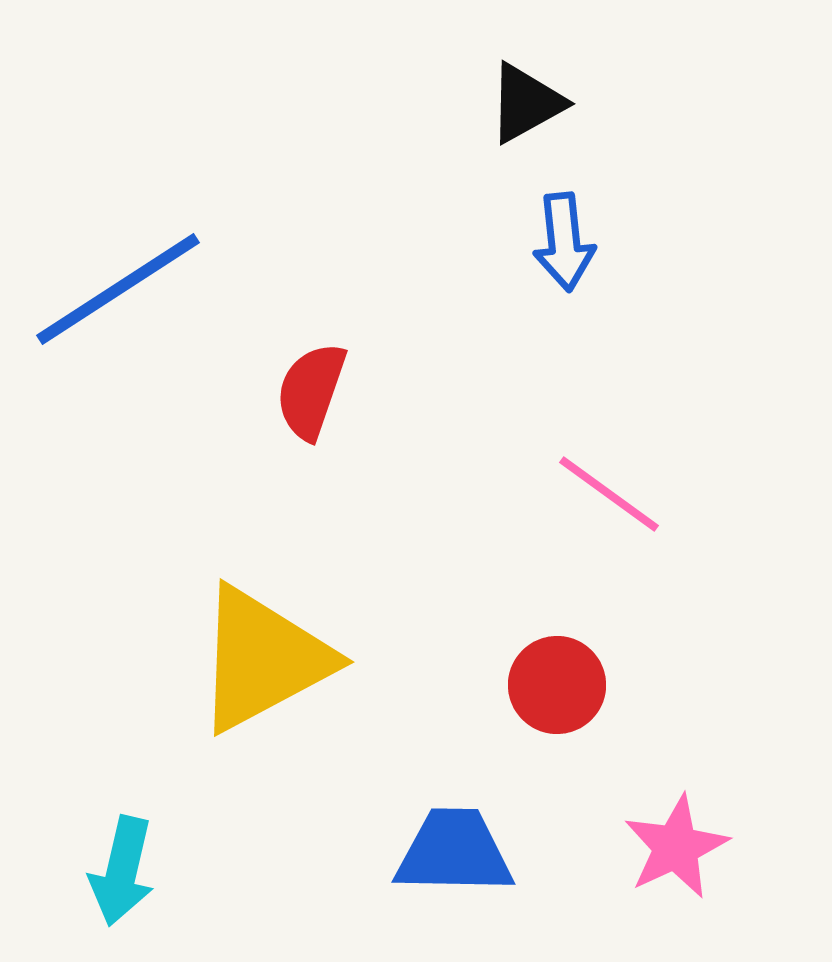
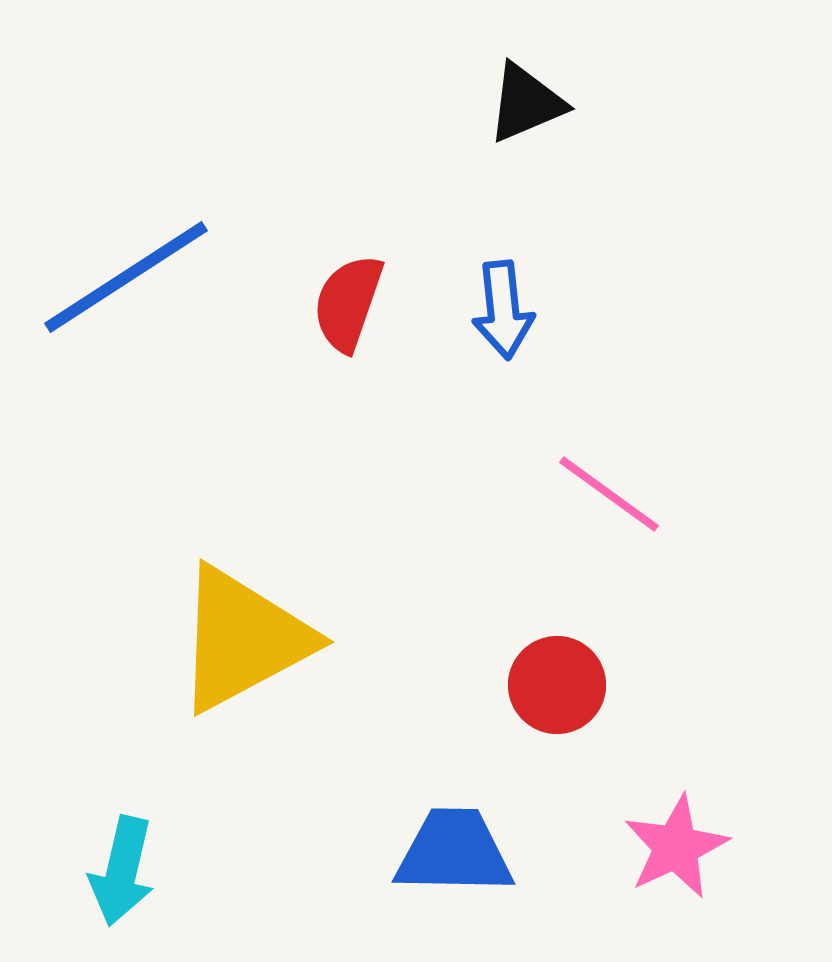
black triangle: rotated 6 degrees clockwise
blue arrow: moved 61 px left, 68 px down
blue line: moved 8 px right, 12 px up
red semicircle: moved 37 px right, 88 px up
yellow triangle: moved 20 px left, 20 px up
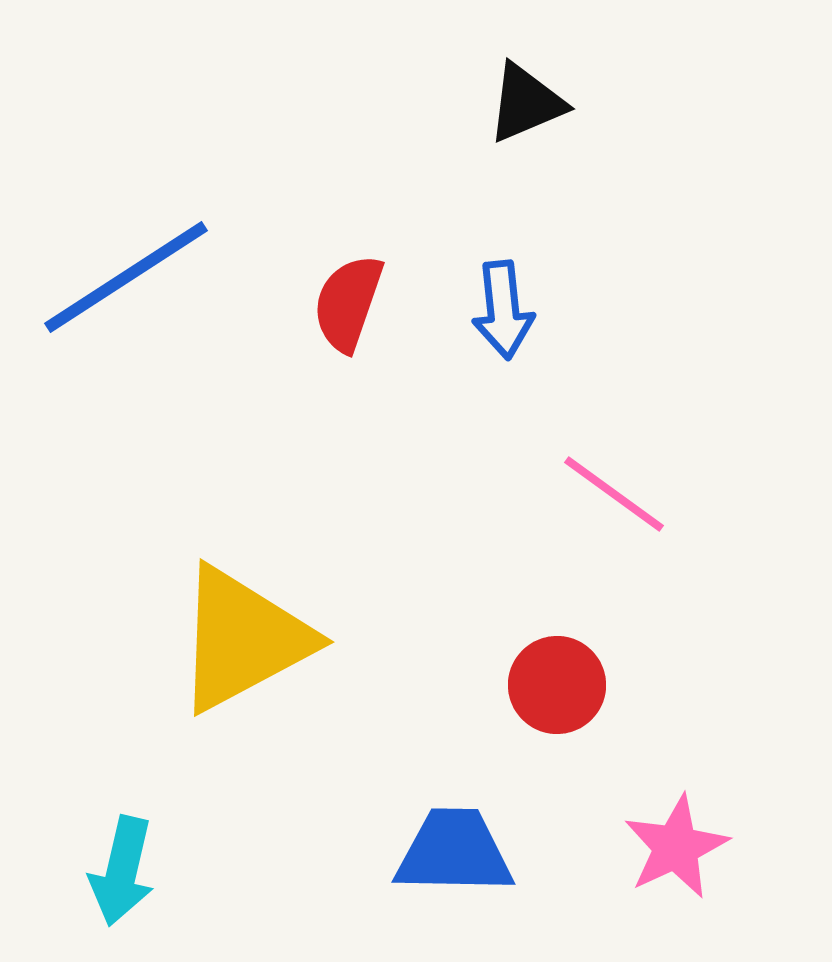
pink line: moved 5 px right
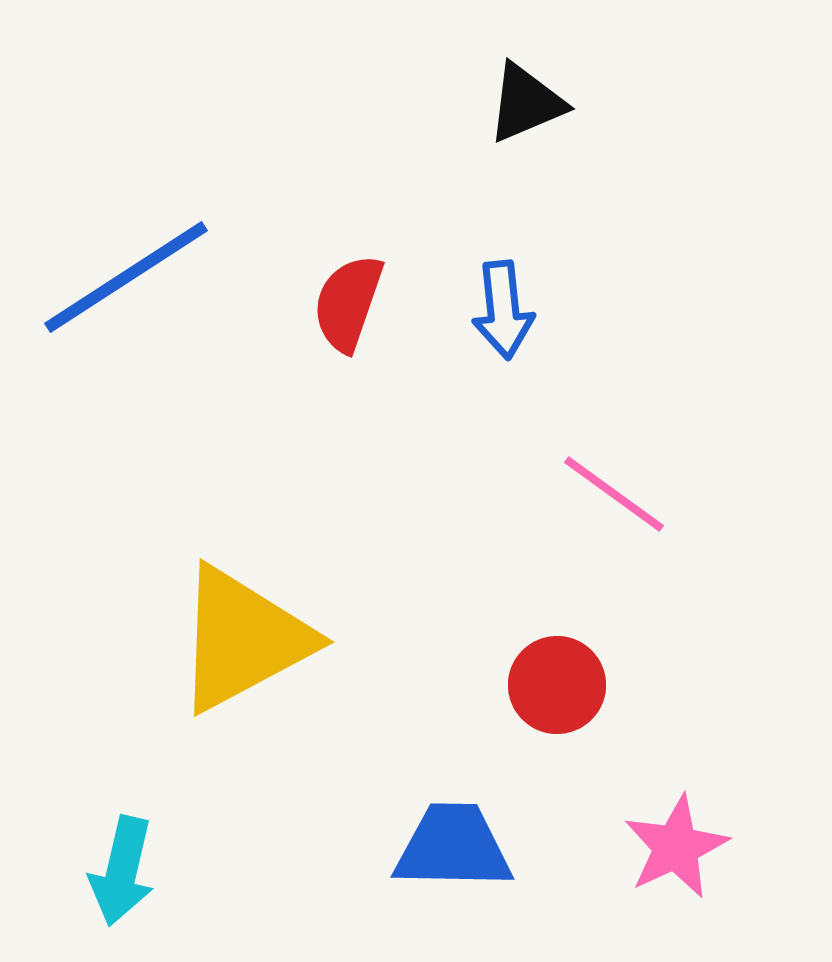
blue trapezoid: moved 1 px left, 5 px up
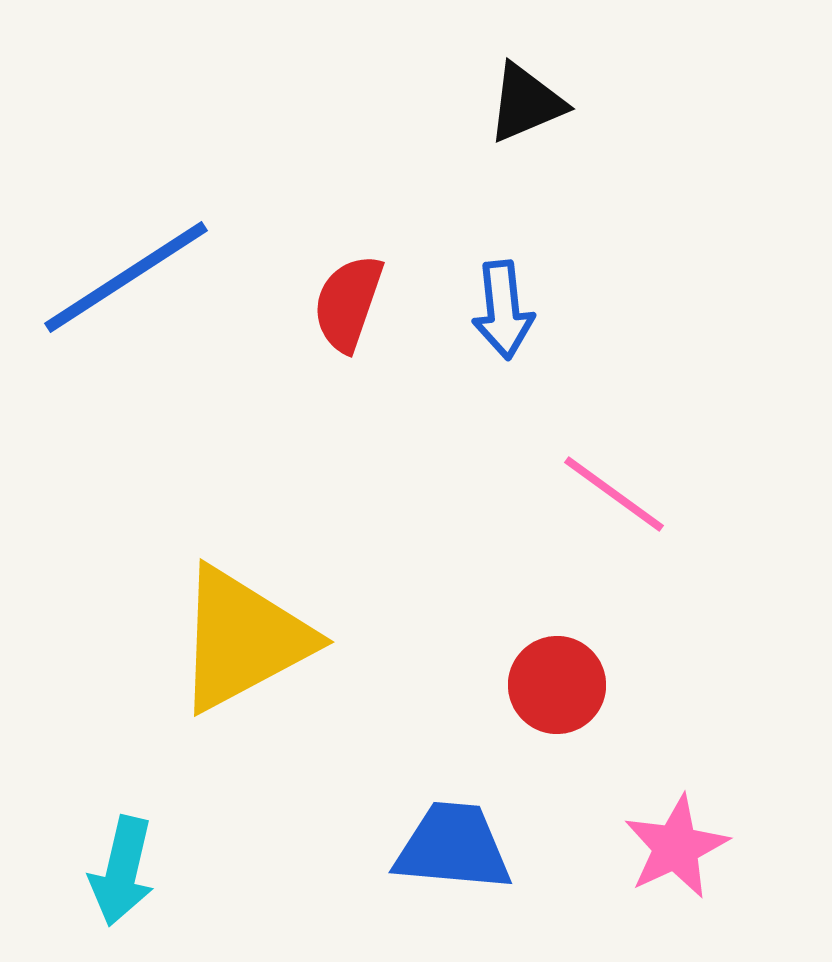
blue trapezoid: rotated 4 degrees clockwise
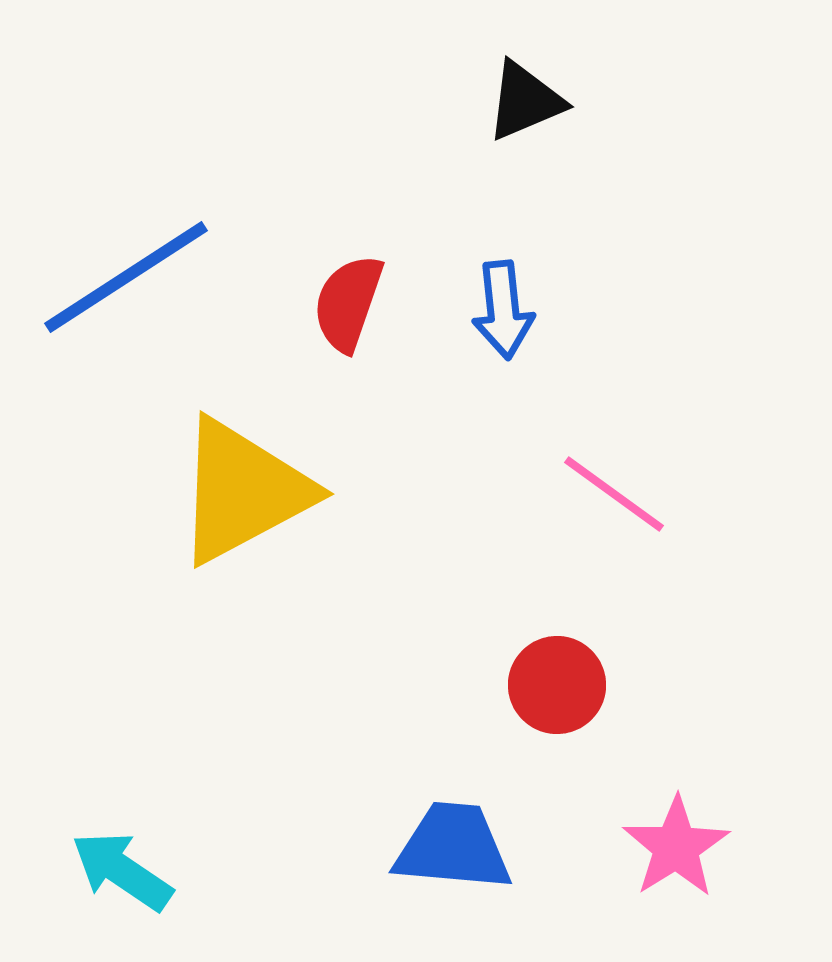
black triangle: moved 1 px left, 2 px up
yellow triangle: moved 148 px up
pink star: rotated 7 degrees counterclockwise
cyan arrow: rotated 111 degrees clockwise
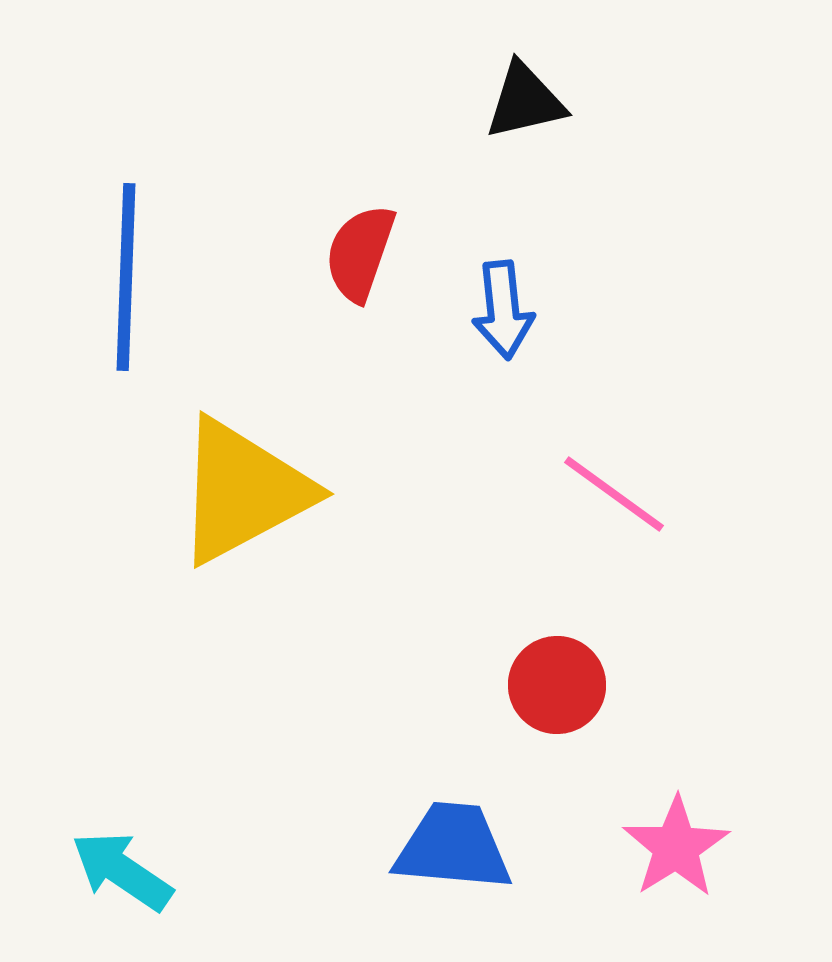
black triangle: rotated 10 degrees clockwise
blue line: rotated 55 degrees counterclockwise
red semicircle: moved 12 px right, 50 px up
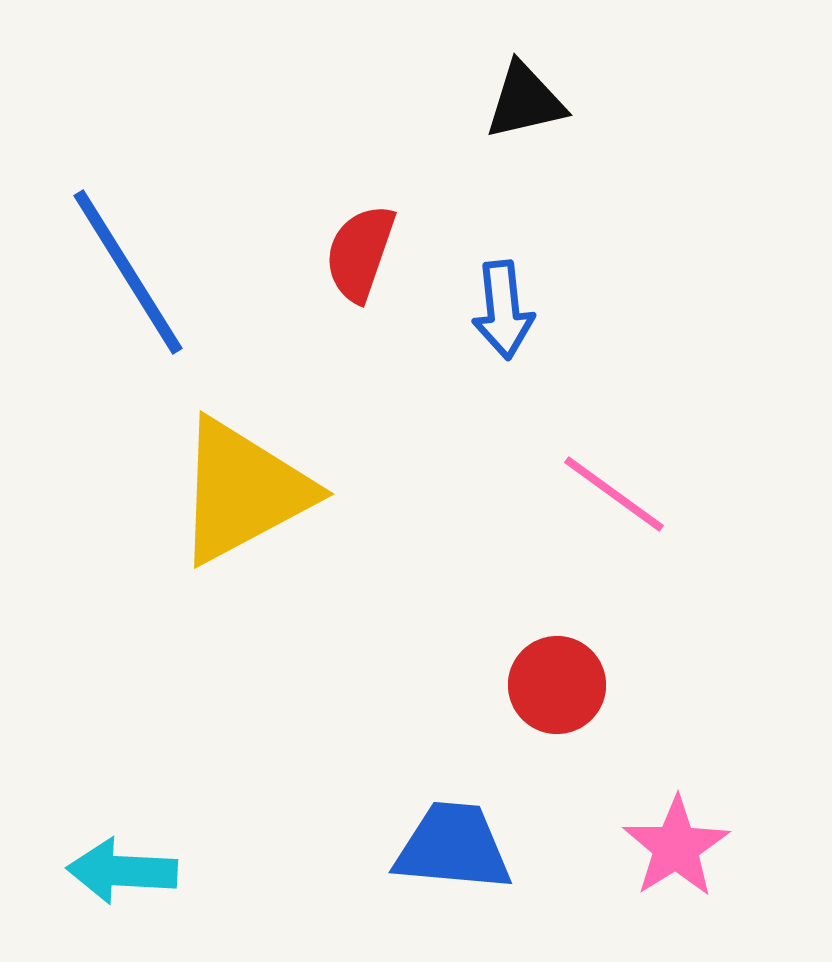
blue line: moved 2 px right, 5 px up; rotated 34 degrees counterclockwise
cyan arrow: rotated 31 degrees counterclockwise
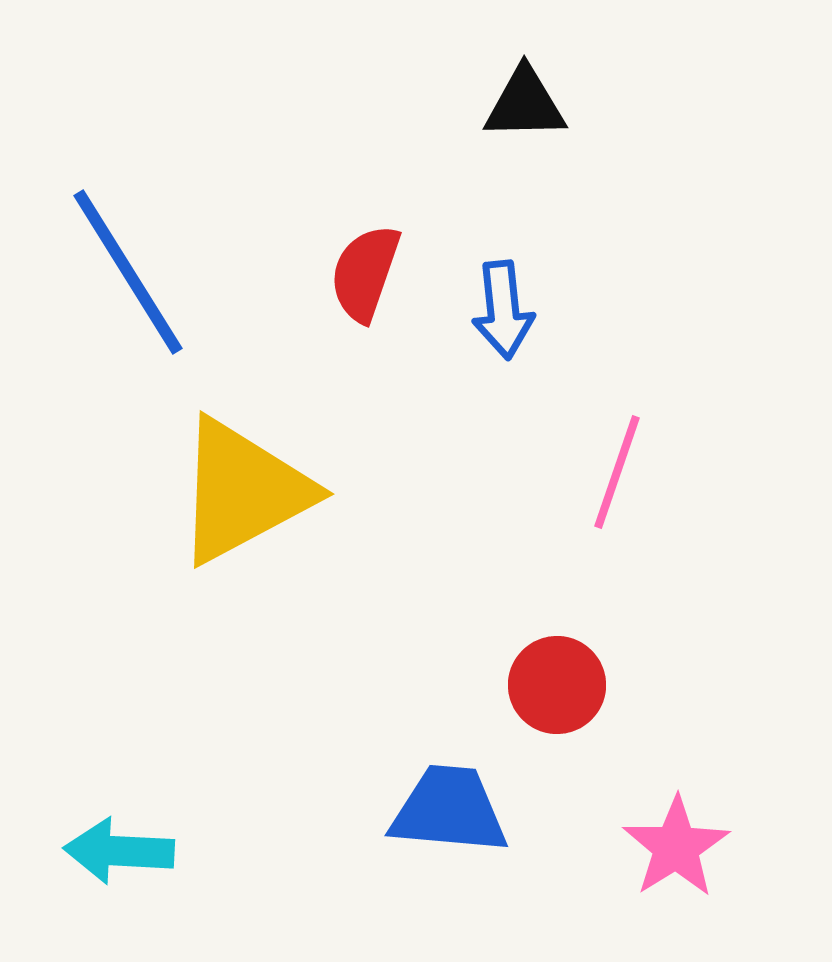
black triangle: moved 3 px down; rotated 12 degrees clockwise
red semicircle: moved 5 px right, 20 px down
pink line: moved 3 px right, 22 px up; rotated 73 degrees clockwise
blue trapezoid: moved 4 px left, 37 px up
cyan arrow: moved 3 px left, 20 px up
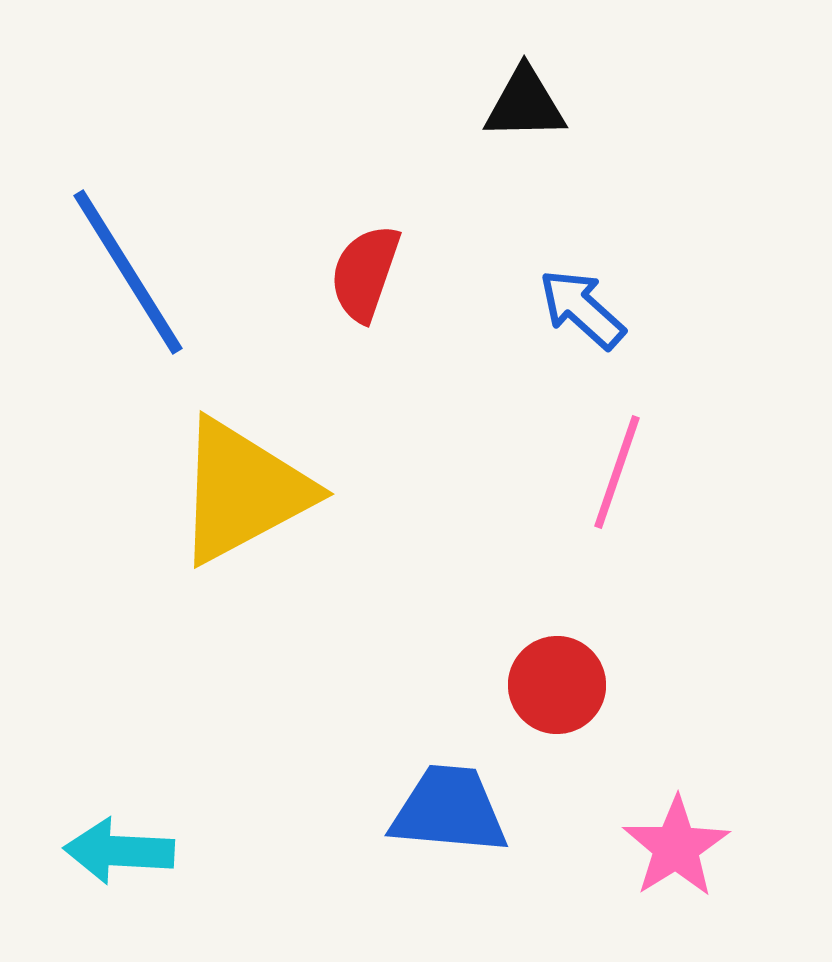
blue arrow: moved 79 px right, 1 px up; rotated 138 degrees clockwise
